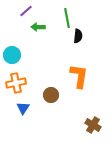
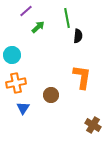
green arrow: rotated 136 degrees clockwise
orange L-shape: moved 3 px right, 1 px down
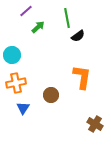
black semicircle: rotated 48 degrees clockwise
brown cross: moved 2 px right, 1 px up
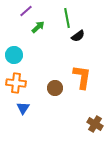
cyan circle: moved 2 px right
orange cross: rotated 18 degrees clockwise
brown circle: moved 4 px right, 7 px up
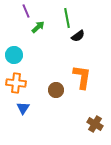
purple line: rotated 72 degrees counterclockwise
brown circle: moved 1 px right, 2 px down
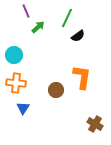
green line: rotated 36 degrees clockwise
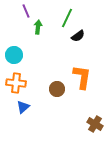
green arrow: rotated 40 degrees counterclockwise
brown circle: moved 1 px right, 1 px up
blue triangle: moved 1 px up; rotated 16 degrees clockwise
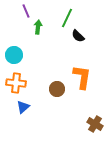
black semicircle: rotated 80 degrees clockwise
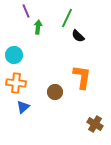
brown circle: moved 2 px left, 3 px down
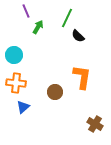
green arrow: rotated 24 degrees clockwise
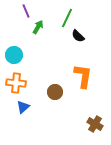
orange L-shape: moved 1 px right, 1 px up
